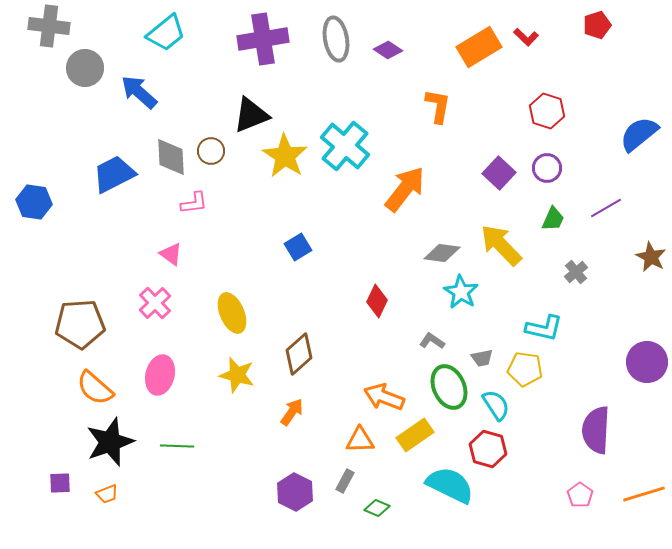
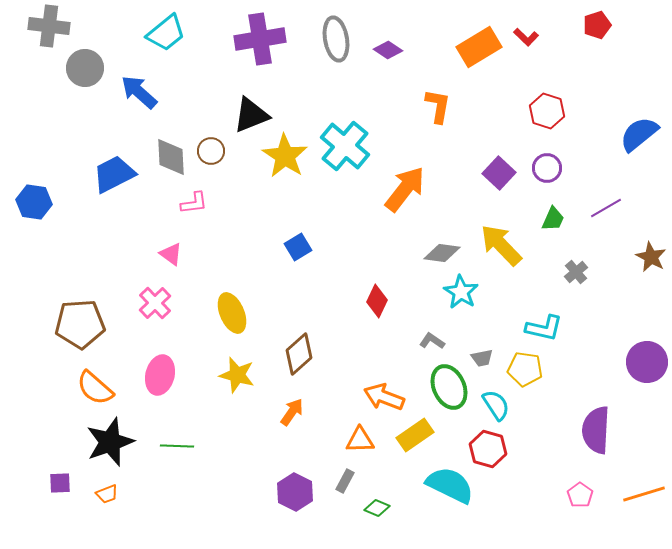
purple cross at (263, 39): moved 3 px left
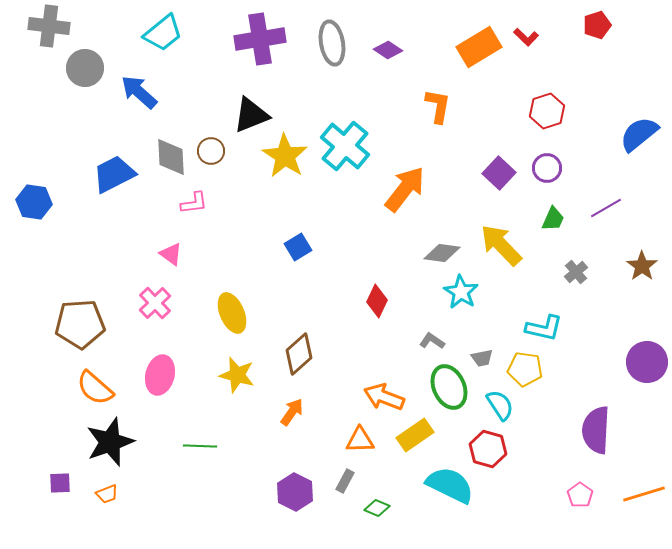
cyan trapezoid at (166, 33): moved 3 px left
gray ellipse at (336, 39): moved 4 px left, 4 px down
red hexagon at (547, 111): rotated 24 degrees clockwise
brown star at (651, 257): moved 9 px left, 9 px down; rotated 8 degrees clockwise
cyan semicircle at (496, 405): moved 4 px right
green line at (177, 446): moved 23 px right
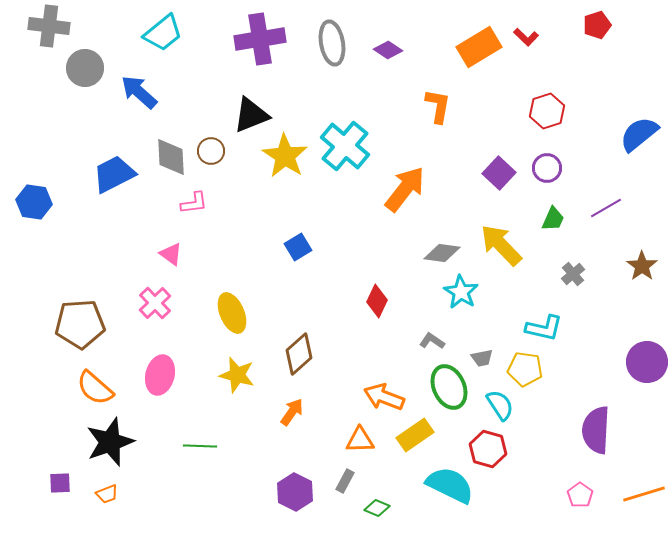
gray cross at (576, 272): moved 3 px left, 2 px down
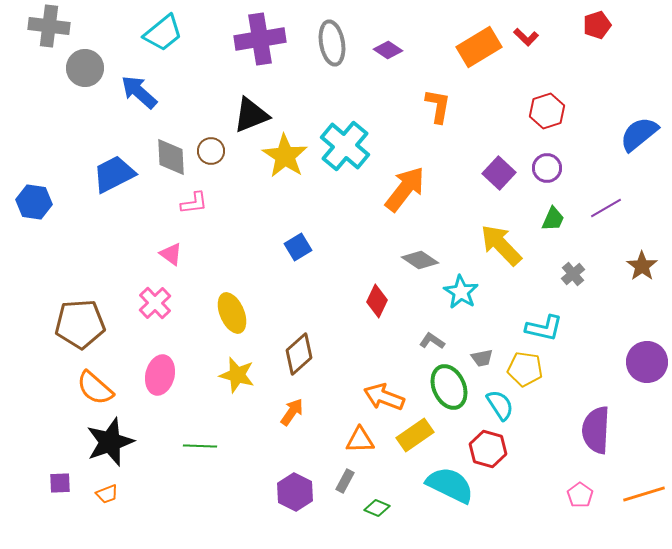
gray diamond at (442, 253): moved 22 px left, 7 px down; rotated 27 degrees clockwise
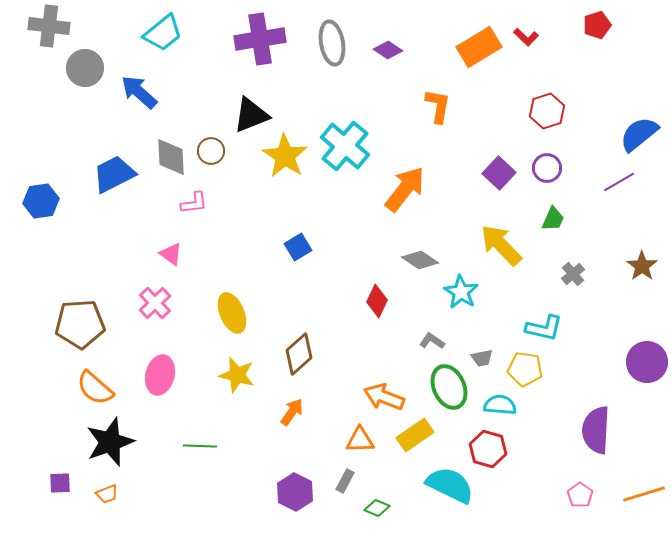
blue hexagon at (34, 202): moved 7 px right, 1 px up; rotated 16 degrees counterclockwise
purple line at (606, 208): moved 13 px right, 26 px up
cyan semicircle at (500, 405): rotated 52 degrees counterclockwise
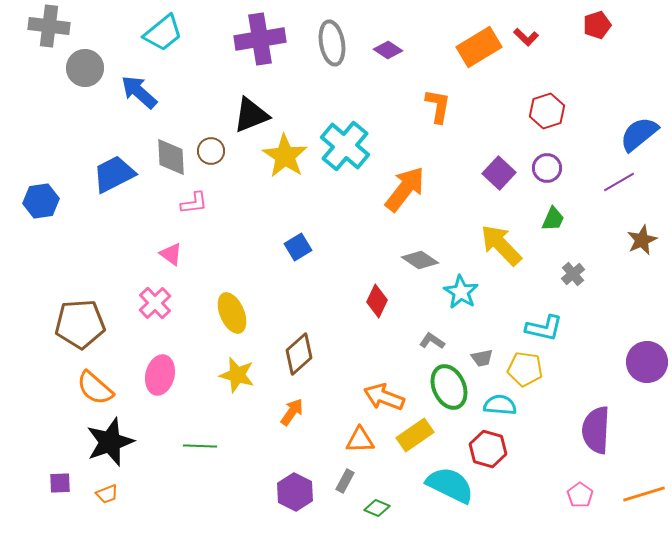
brown star at (642, 266): moved 26 px up; rotated 12 degrees clockwise
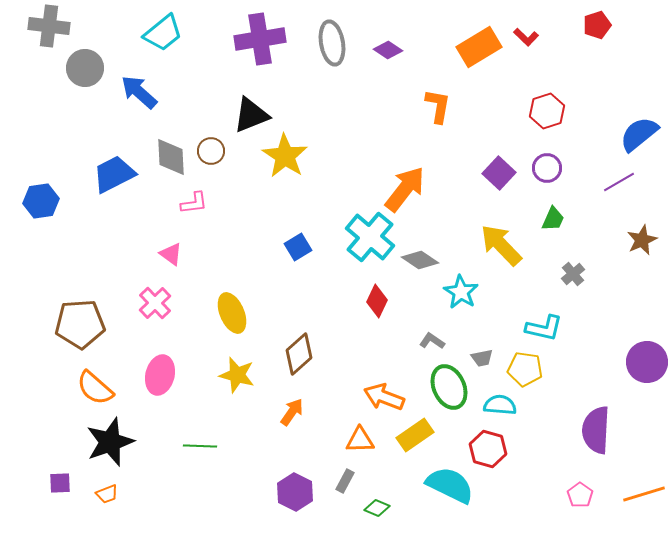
cyan cross at (345, 146): moved 25 px right, 91 px down
